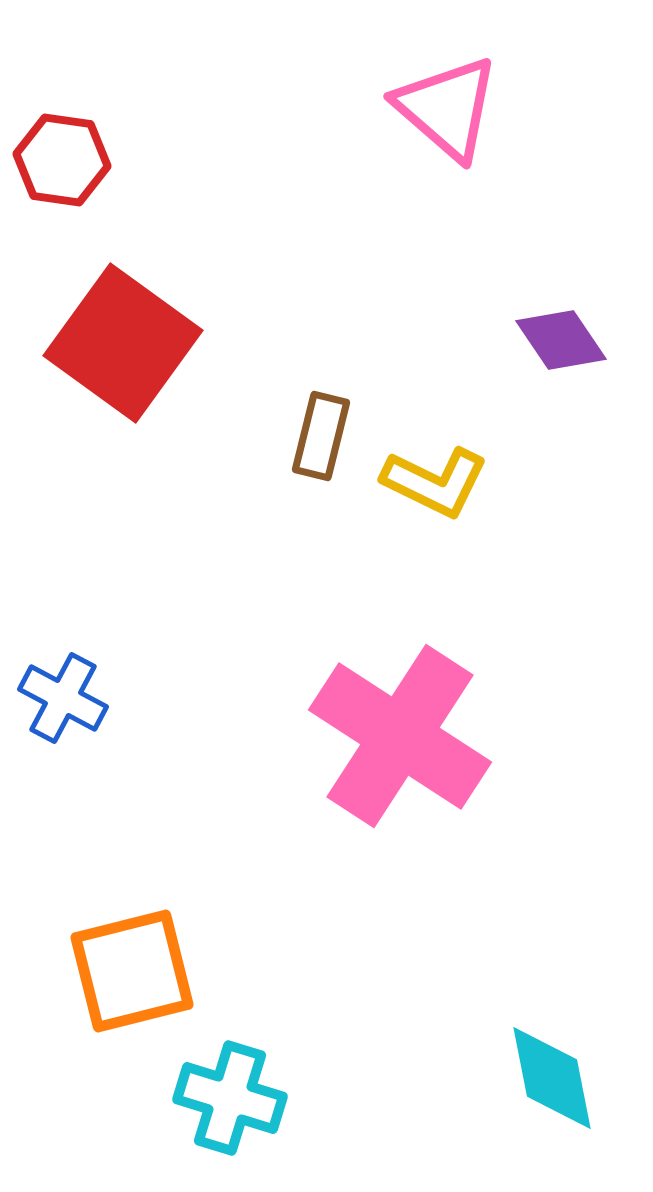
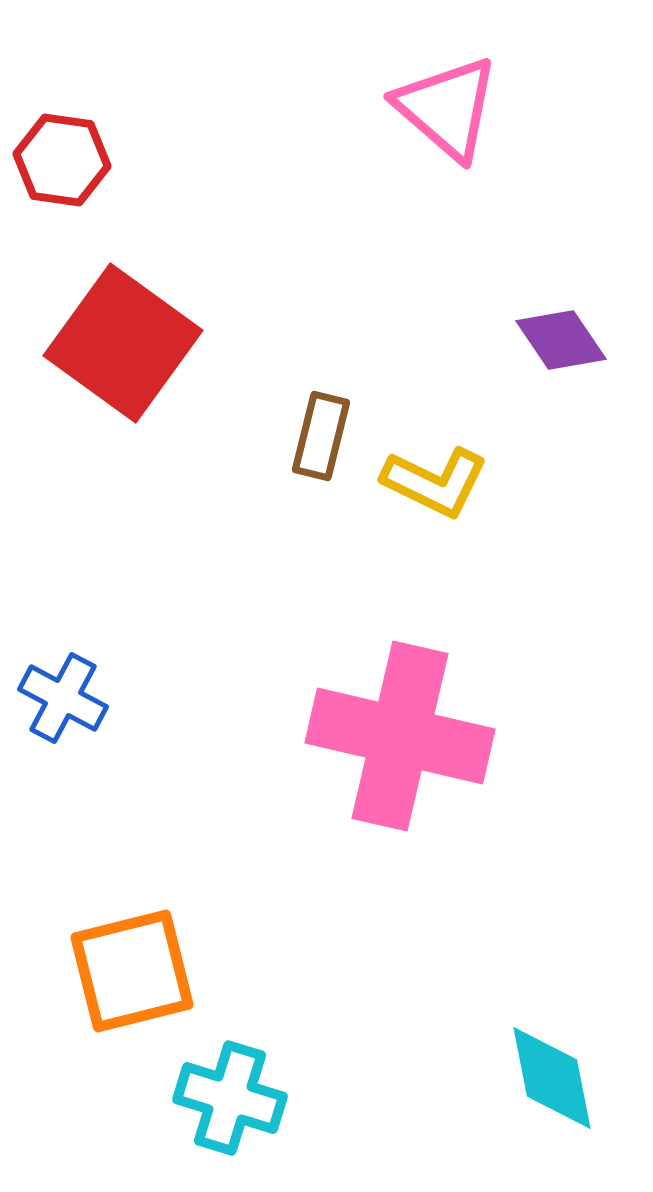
pink cross: rotated 20 degrees counterclockwise
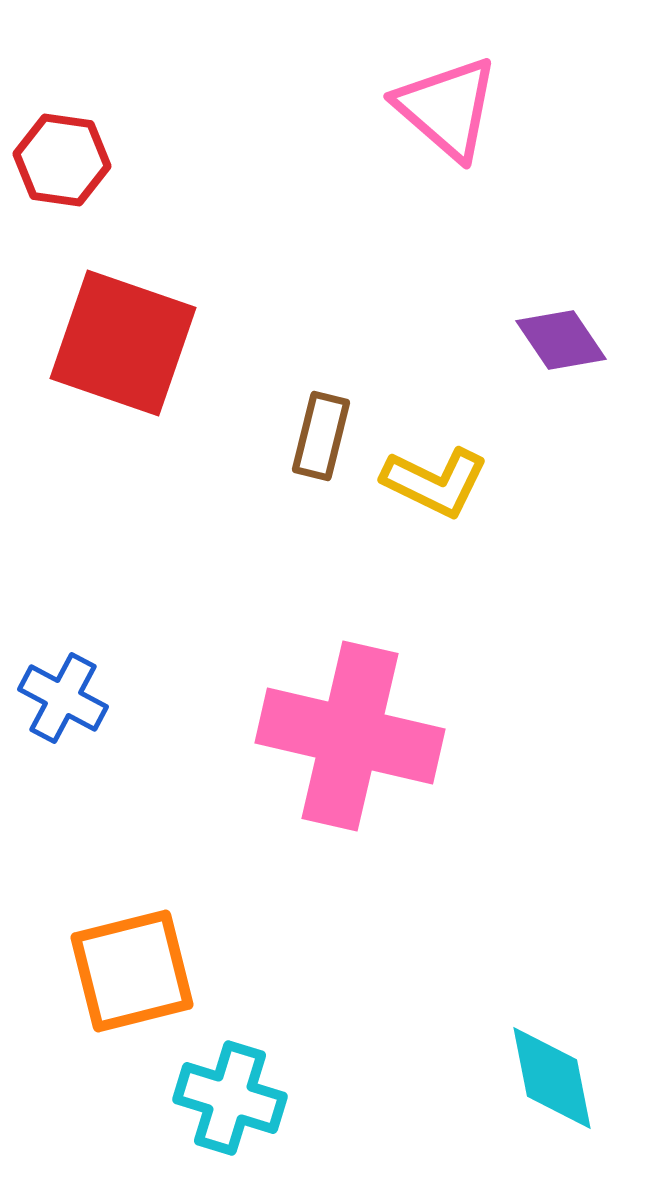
red square: rotated 17 degrees counterclockwise
pink cross: moved 50 px left
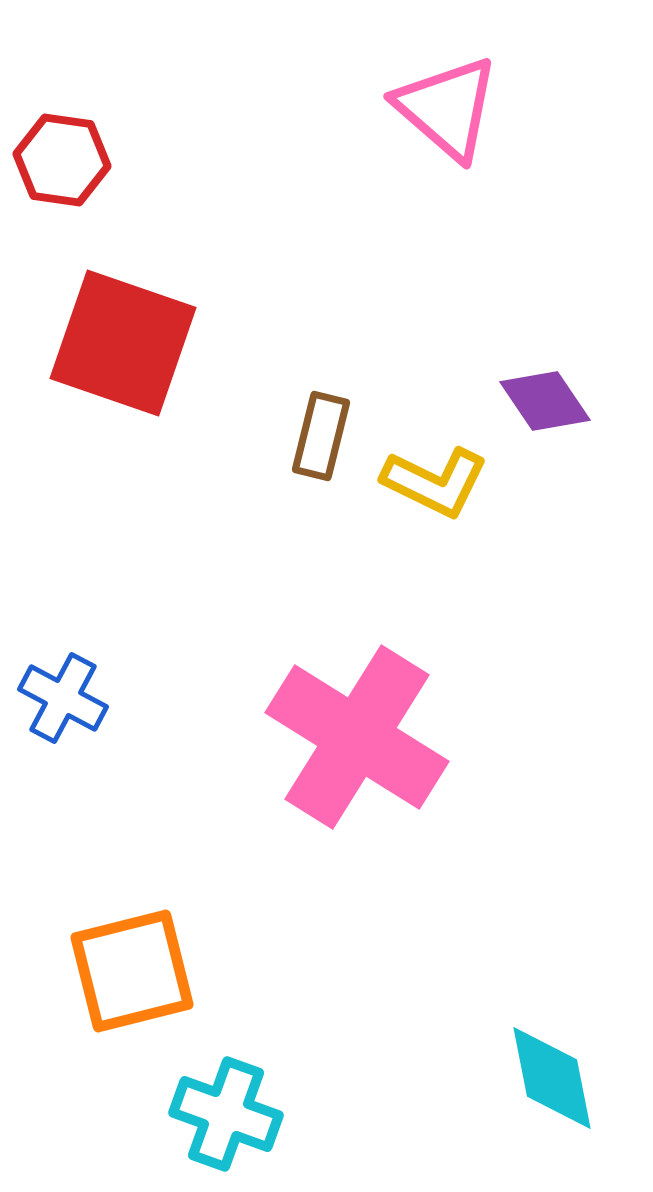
purple diamond: moved 16 px left, 61 px down
pink cross: moved 7 px right, 1 px down; rotated 19 degrees clockwise
cyan cross: moved 4 px left, 16 px down; rotated 3 degrees clockwise
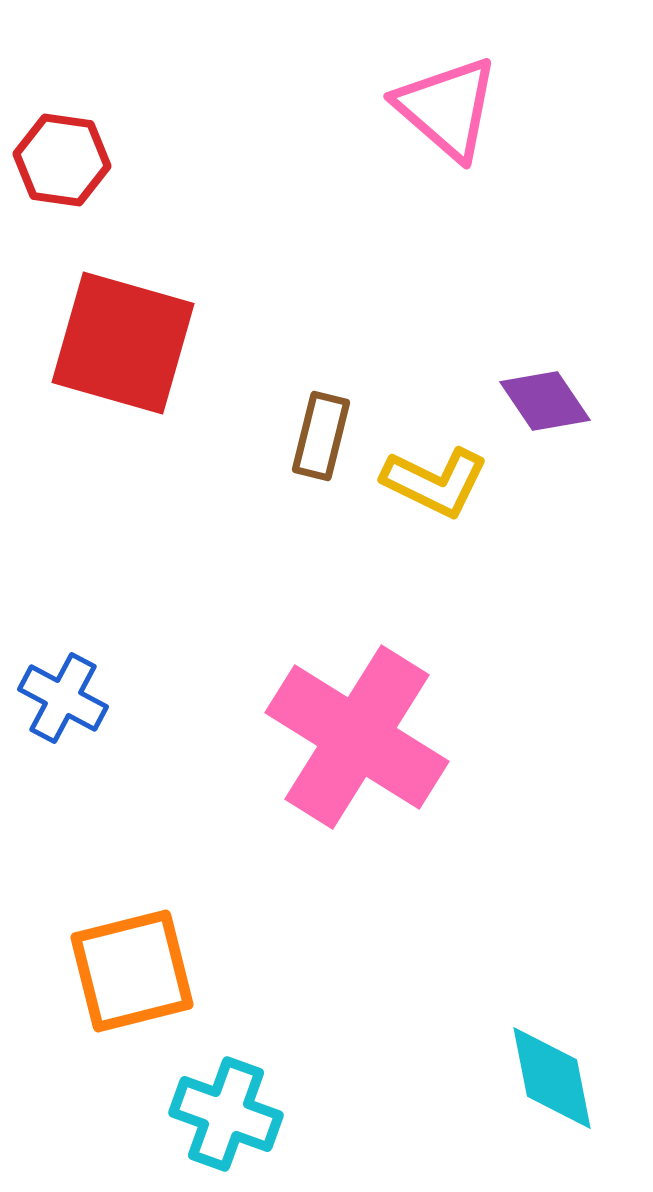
red square: rotated 3 degrees counterclockwise
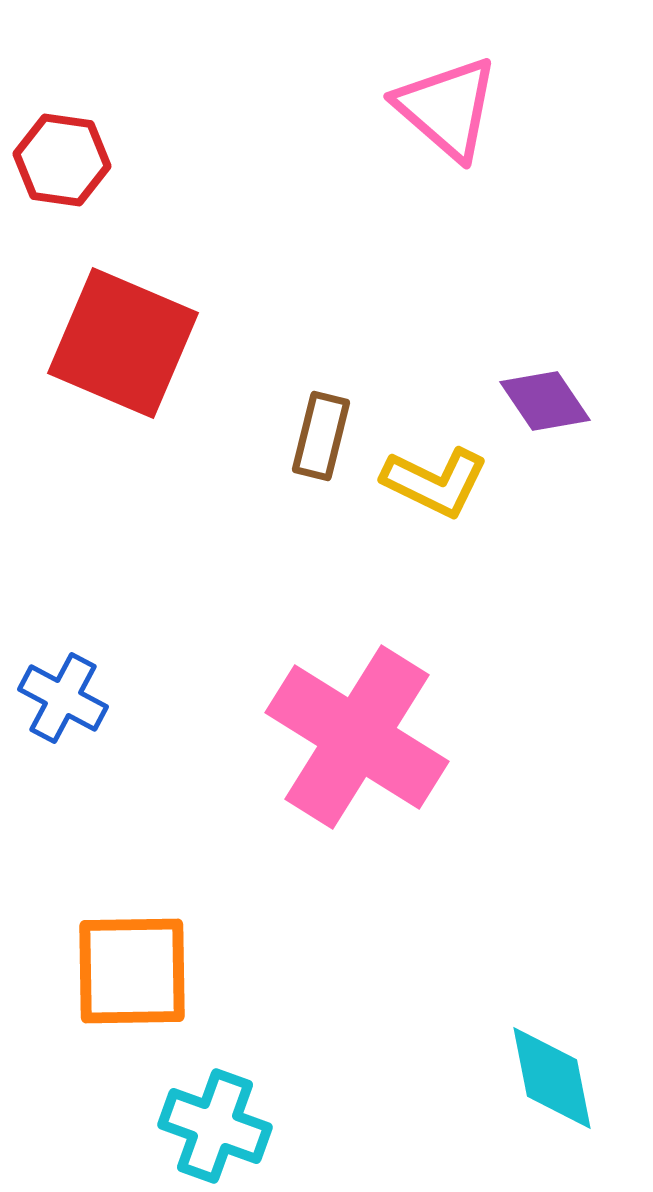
red square: rotated 7 degrees clockwise
orange square: rotated 13 degrees clockwise
cyan cross: moved 11 px left, 12 px down
